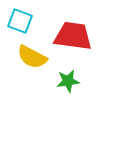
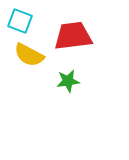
red trapezoid: rotated 15 degrees counterclockwise
yellow semicircle: moved 3 px left, 2 px up
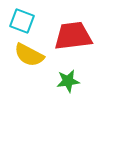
cyan square: moved 2 px right
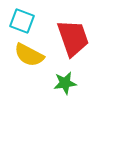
red trapezoid: moved 2 px down; rotated 78 degrees clockwise
green star: moved 3 px left, 2 px down
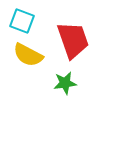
red trapezoid: moved 2 px down
yellow semicircle: moved 1 px left
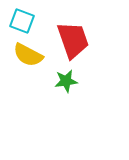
green star: moved 1 px right, 2 px up
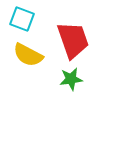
cyan square: moved 2 px up
green star: moved 5 px right, 2 px up
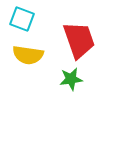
red trapezoid: moved 6 px right
yellow semicircle: rotated 20 degrees counterclockwise
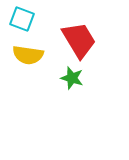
red trapezoid: rotated 12 degrees counterclockwise
green star: moved 1 px right, 1 px up; rotated 25 degrees clockwise
